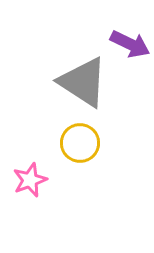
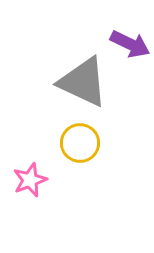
gray triangle: rotated 8 degrees counterclockwise
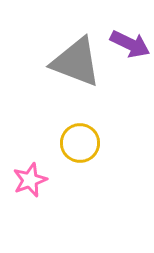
gray triangle: moved 7 px left, 20 px up; rotated 4 degrees counterclockwise
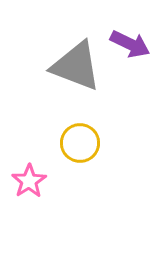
gray triangle: moved 4 px down
pink star: moved 1 px left, 1 px down; rotated 12 degrees counterclockwise
